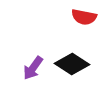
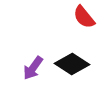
red semicircle: rotated 40 degrees clockwise
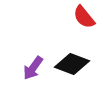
black diamond: rotated 12 degrees counterclockwise
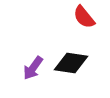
black diamond: moved 1 px left, 1 px up; rotated 12 degrees counterclockwise
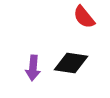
purple arrow: rotated 30 degrees counterclockwise
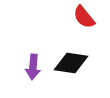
purple arrow: moved 1 px up
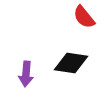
purple arrow: moved 7 px left, 7 px down
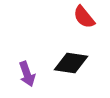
purple arrow: moved 1 px right; rotated 25 degrees counterclockwise
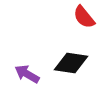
purple arrow: rotated 140 degrees clockwise
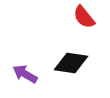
purple arrow: moved 2 px left
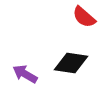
red semicircle: rotated 10 degrees counterclockwise
